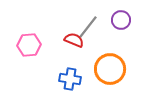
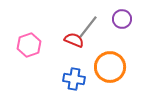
purple circle: moved 1 px right, 1 px up
pink hexagon: rotated 15 degrees counterclockwise
orange circle: moved 2 px up
blue cross: moved 4 px right
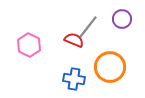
pink hexagon: rotated 15 degrees counterclockwise
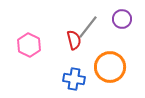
red semicircle: rotated 54 degrees clockwise
